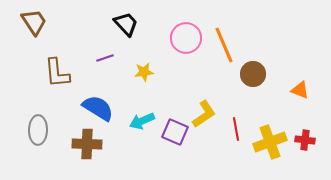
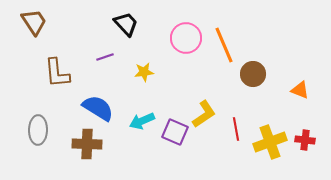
purple line: moved 1 px up
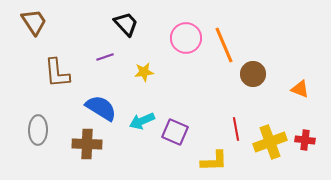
orange triangle: moved 1 px up
blue semicircle: moved 3 px right
yellow L-shape: moved 10 px right, 47 px down; rotated 32 degrees clockwise
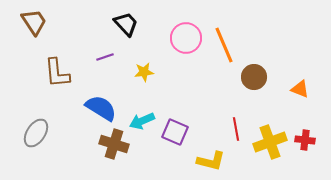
brown circle: moved 1 px right, 3 px down
gray ellipse: moved 2 px left, 3 px down; rotated 32 degrees clockwise
brown cross: moved 27 px right; rotated 16 degrees clockwise
yellow L-shape: moved 3 px left; rotated 16 degrees clockwise
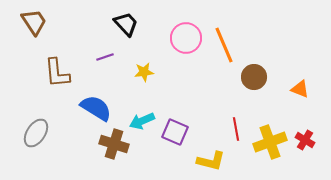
blue semicircle: moved 5 px left
red cross: rotated 24 degrees clockwise
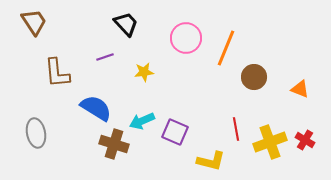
orange line: moved 2 px right, 3 px down; rotated 45 degrees clockwise
gray ellipse: rotated 44 degrees counterclockwise
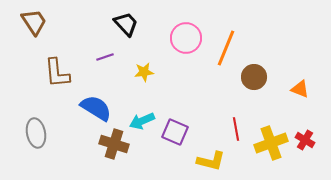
yellow cross: moved 1 px right, 1 px down
